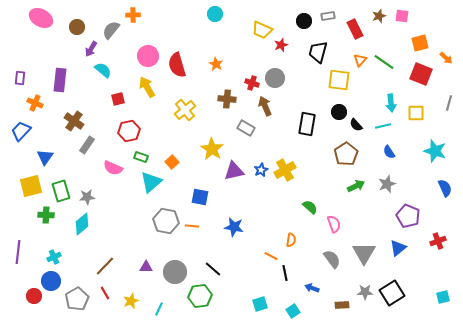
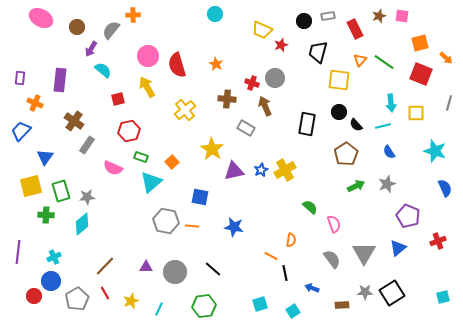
green hexagon at (200, 296): moved 4 px right, 10 px down
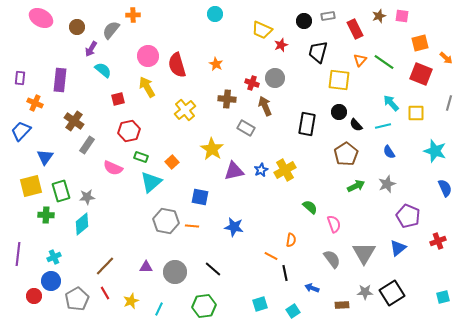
cyan arrow at (391, 103): rotated 144 degrees clockwise
purple line at (18, 252): moved 2 px down
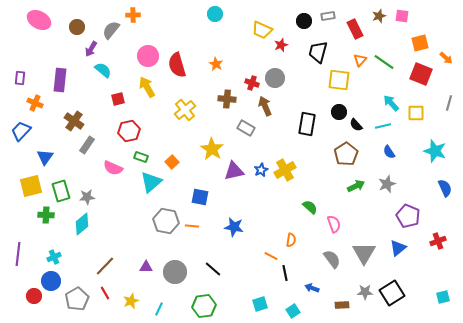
pink ellipse at (41, 18): moved 2 px left, 2 px down
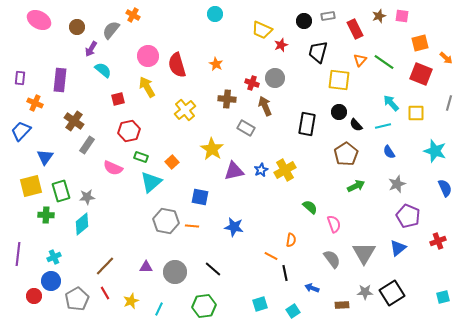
orange cross at (133, 15): rotated 32 degrees clockwise
gray star at (387, 184): moved 10 px right
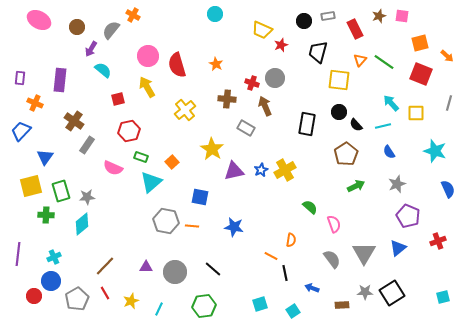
orange arrow at (446, 58): moved 1 px right, 2 px up
blue semicircle at (445, 188): moved 3 px right, 1 px down
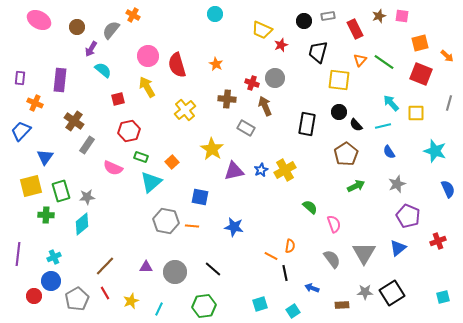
orange semicircle at (291, 240): moved 1 px left, 6 px down
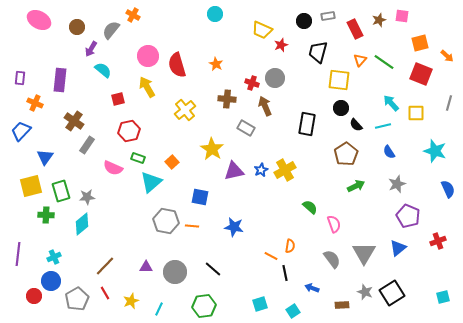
brown star at (379, 16): moved 4 px down
black circle at (339, 112): moved 2 px right, 4 px up
green rectangle at (141, 157): moved 3 px left, 1 px down
gray star at (365, 292): rotated 21 degrees clockwise
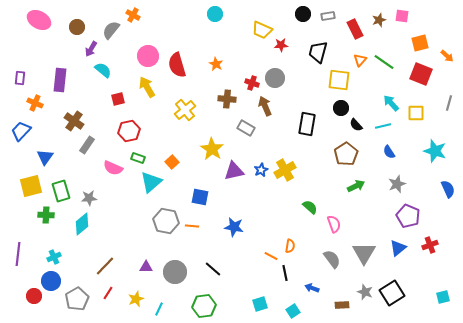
black circle at (304, 21): moved 1 px left, 7 px up
red star at (281, 45): rotated 16 degrees clockwise
gray star at (87, 197): moved 2 px right, 1 px down
red cross at (438, 241): moved 8 px left, 4 px down
red line at (105, 293): moved 3 px right; rotated 64 degrees clockwise
yellow star at (131, 301): moved 5 px right, 2 px up
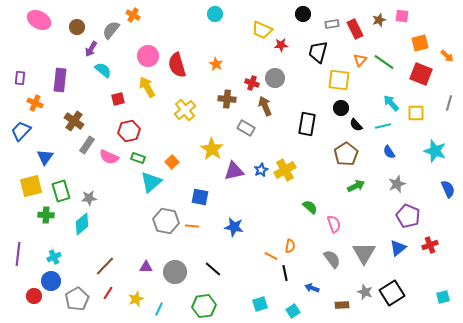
gray rectangle at (328, 16): moved 4 px right, 8 px down
pink semicircle at (113, 168): moved 4 px left, 11 px up
